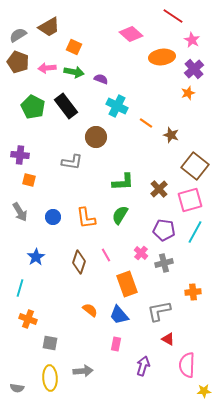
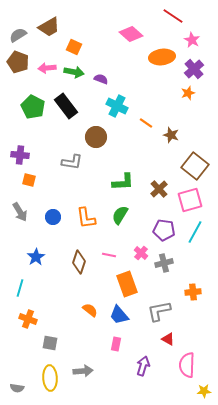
pink line at (106, 255): moved 3 px right; rotated 48 degrees counterclockwise
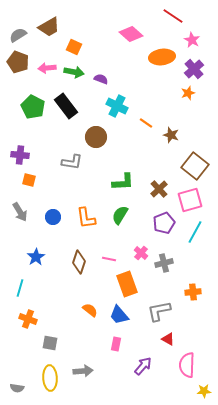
purple pentagon at (164, 230): moved 7 px up; rotated 30 degrees counterclockwise
pink line at (109, 255): moved 4 px down
purple arrow at (143, 366): rotated 24 degrees clockwise
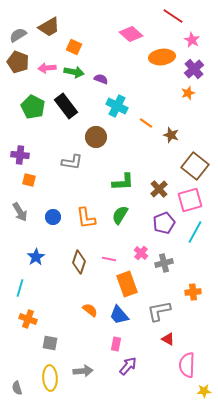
purple arrow at (143, 366): moved 15 px left
gray semicircle at (17, 388): rotated 64 degrees clockwise
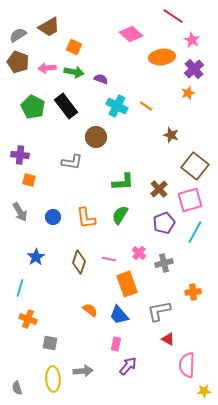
orange line at (146, 123): moved 17 px up
pink cross at (141, 253): moved 2 px left
yellow ellipse at (50, 378): moved 3 px right, 1 px down
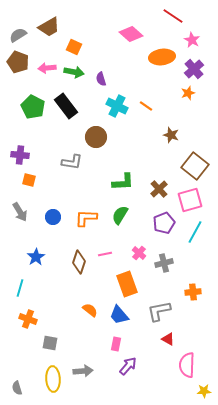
purple semicircle at (101, 79): rotated 128 degrees counterclockwise
orange L-shape at (86, 218): rotated 100 degrees clockwise
pink line at (109, 259): moved 4 px left, 5 px up; rotated 24 degrees counterclockwise
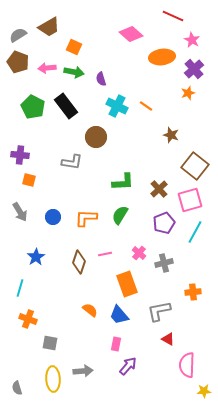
red line at (173, 16): rotated 10 degrees counterclockwise
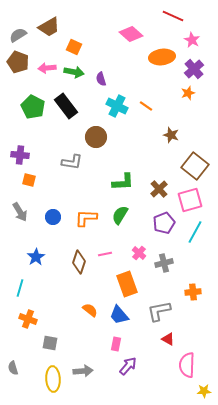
gray semicircle at (17, 388): moved 4 px left, 20 px up
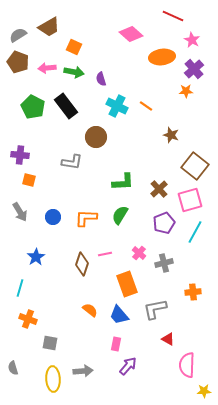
orange star at (188, 93): moved 2 px left, 2 px up; rotated 16 degrees clockwise
brown diamond at (79, 262): moved 3 px right, 2 px down
gray L-shape at (159, 311): moved 4 px left, 2 px up
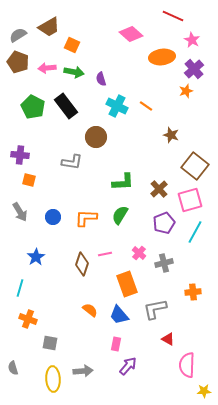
orange square at (74, 47): moved 2 px left, 2 px up
orange star at (186, 91): rotated 16 degrees counterclockwise
